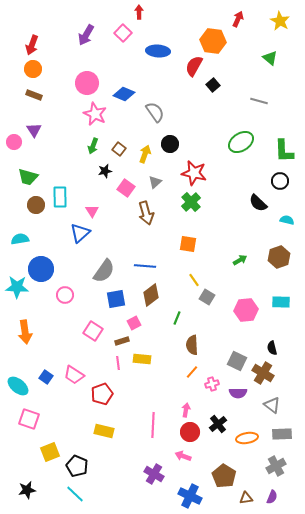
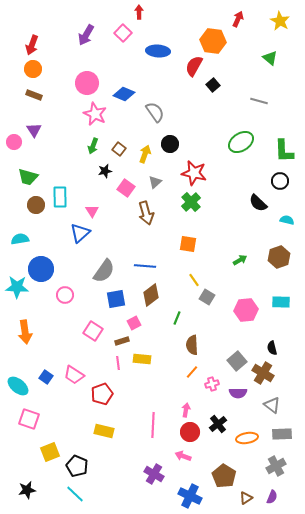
gray square at (237, 361): rotated 24 degrees clockwise
brown triangle at (246, 498): rotated 24 degrees counterclockwise
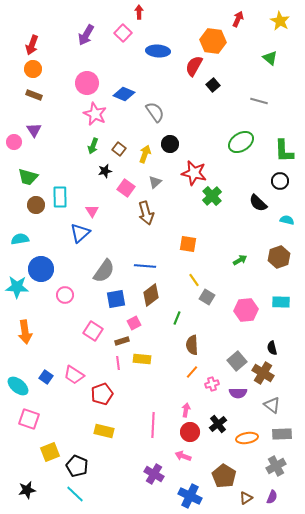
green cross at (191, 202): moved 21 px right, 6 px up
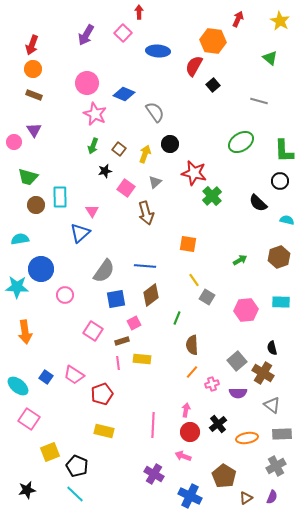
pink square at (29, 419): rotated 15 degrees clockwise
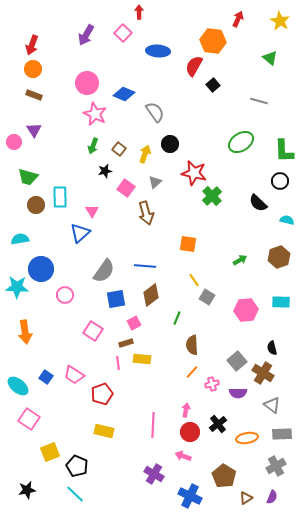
brown rectangle at (122, 341): moved 4 px right, 2 px down
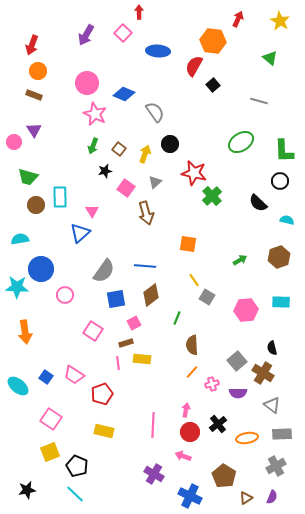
orange circle at (33, 69): moved 5 px right, 2 px down
pink square at (29, 419): moved 22 px right
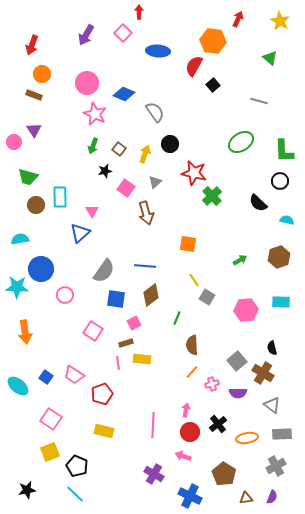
orange circle at (38, 71): moved 4 px right, 3 px down
blue square at (116, 299): rotated 18 degrees clockwise
brown pentagon at (224, 476): moved 2 px up
brown triangle at (246, 498): rotated 24 degrees clockwise
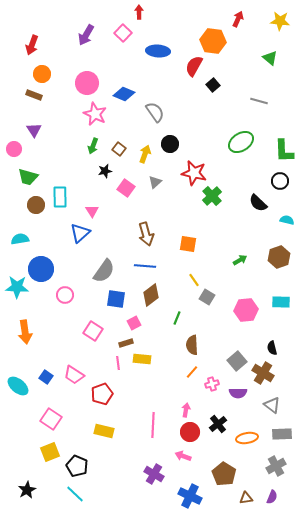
yellow star at (280, 21): rotated 24 degrees counterclockwise
pink circle at (14, 142): moved 7 px down
brown arrow at (146, 213): moved 21 px down
black star at (27, 490): rotated 18 degrees counterclockwise
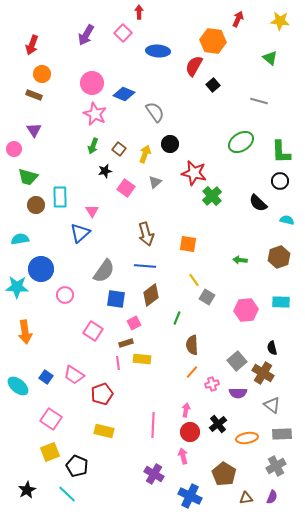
pink circle at (87, 83): moved 5 px right
green L-shape at (284, 151): moved 3 px left, 1 px down
green arrow at (240, 260): rotated 144 degrees counterclockwise
pink arrow at (183, 456): rotated 56 degrees clockwise
cyan line at (75, 494): moved 8 px left
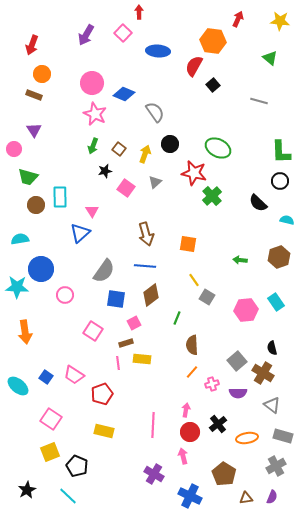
green ellipse at (241, 142): moved 23 px left, 6 px down; rotated 60 degrees clockwise
cyan rectangle at (281, 302): moved 5 px left; rotated 54 degrees clockwise
gray rectangle at (282, 434): moved 1 px right, 2 px down; rotated 18 degrees clockwise
cyan line at (67, 494): moved 1 px right, 2 px down
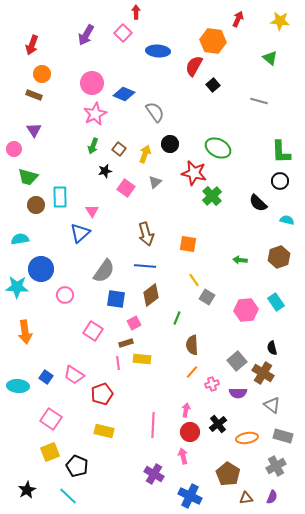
red arrow at (139, 12): moved 3 px left
pink star at (95, 114): rotated 20 degrees clockwise
cyan ellipse at (18, 386): rotated 35 degrees counterclockwise
brown pentagon at (224, 474): moved 4 px right
